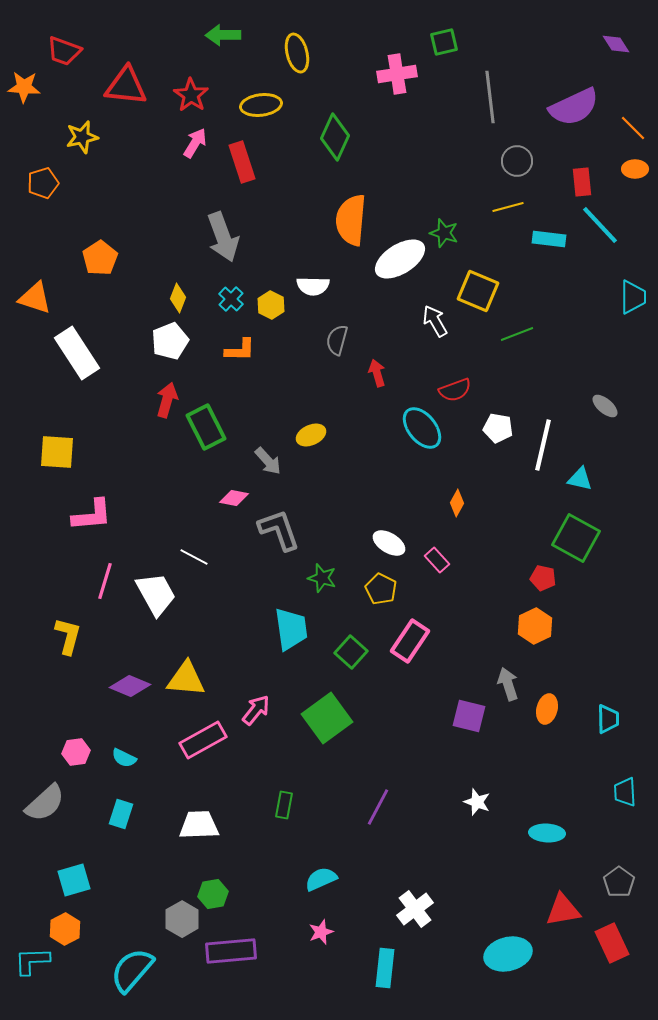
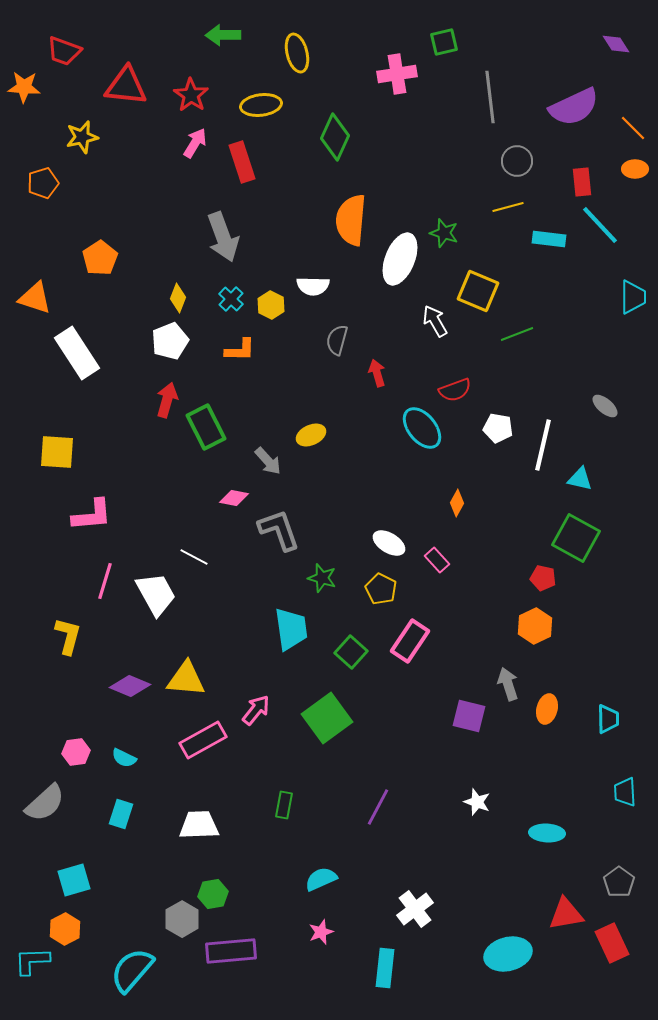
white ellipse at (400, 259): rotated 36 degrees counterclockwise
red triangle at (563, 910): moved 3 px right, 4 px down
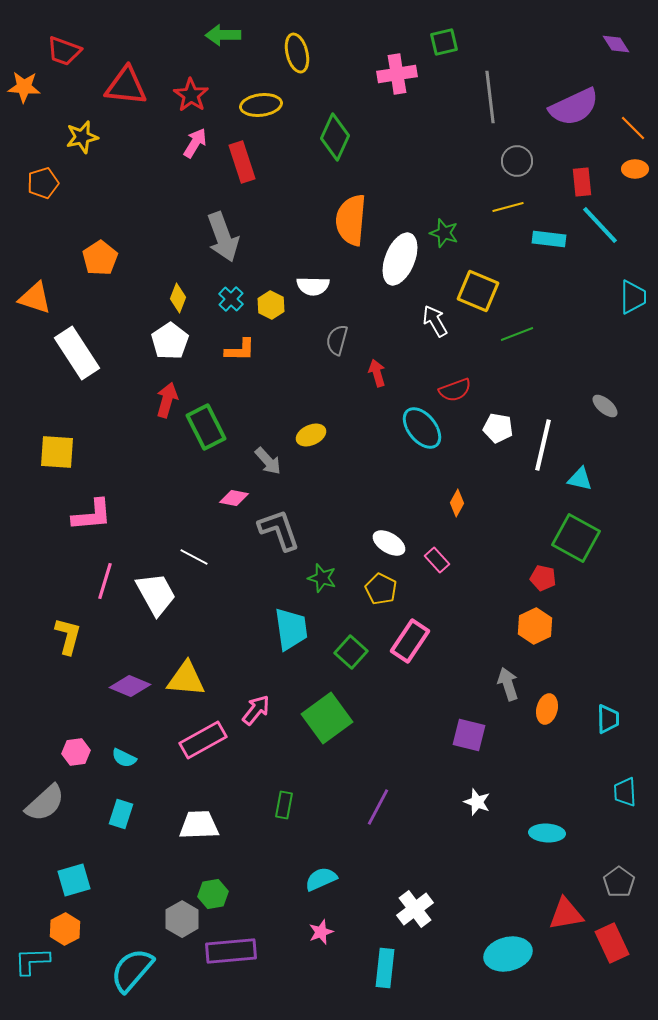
white pentagon at (170, 341): rotated 12 degrees counterclockwise
purple square at (469, 716): moved 19 px down
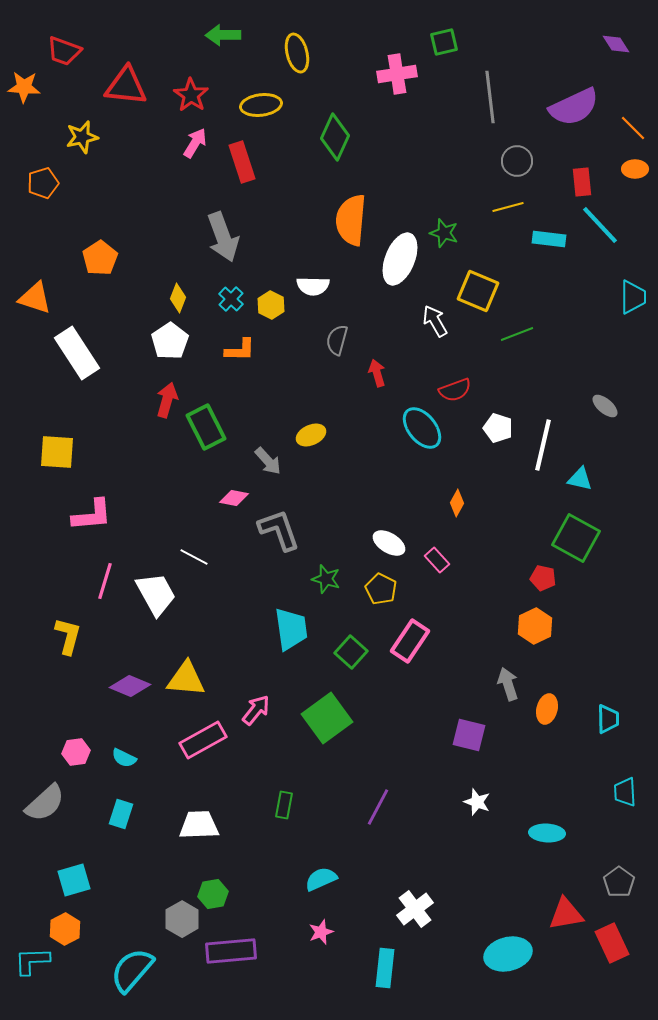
white pentagon at (498, 428): rotated 8 degrees clockwise
green star at (322, 578): moved 4 px right, 1 px down
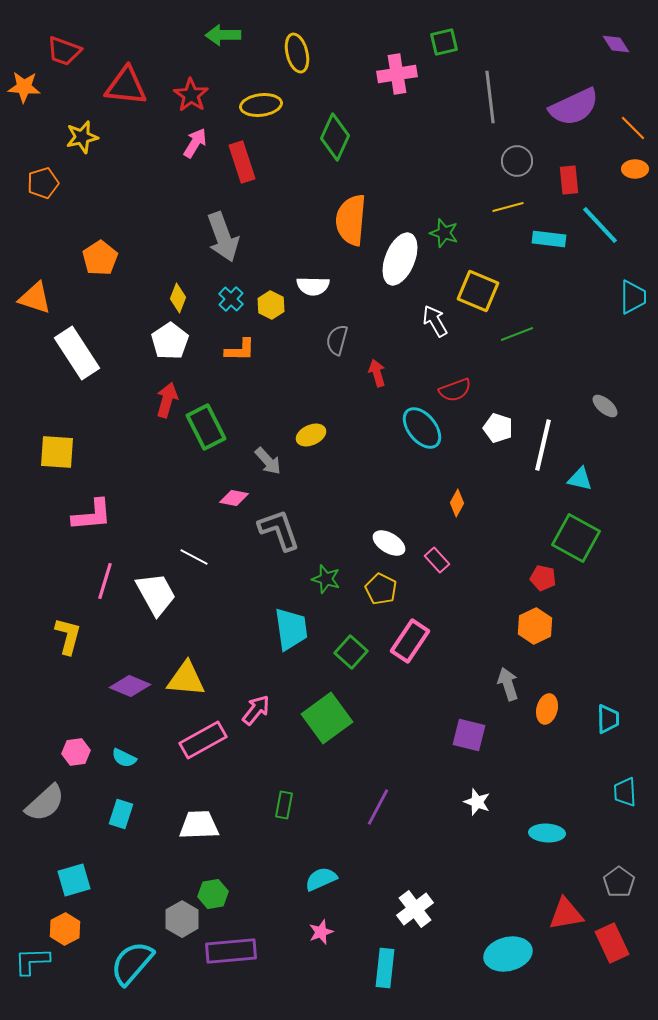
red rectangle at (582, 182): moved 13 px left, 2 px up
cyan semicircle at (132, 970): moved 7 px up
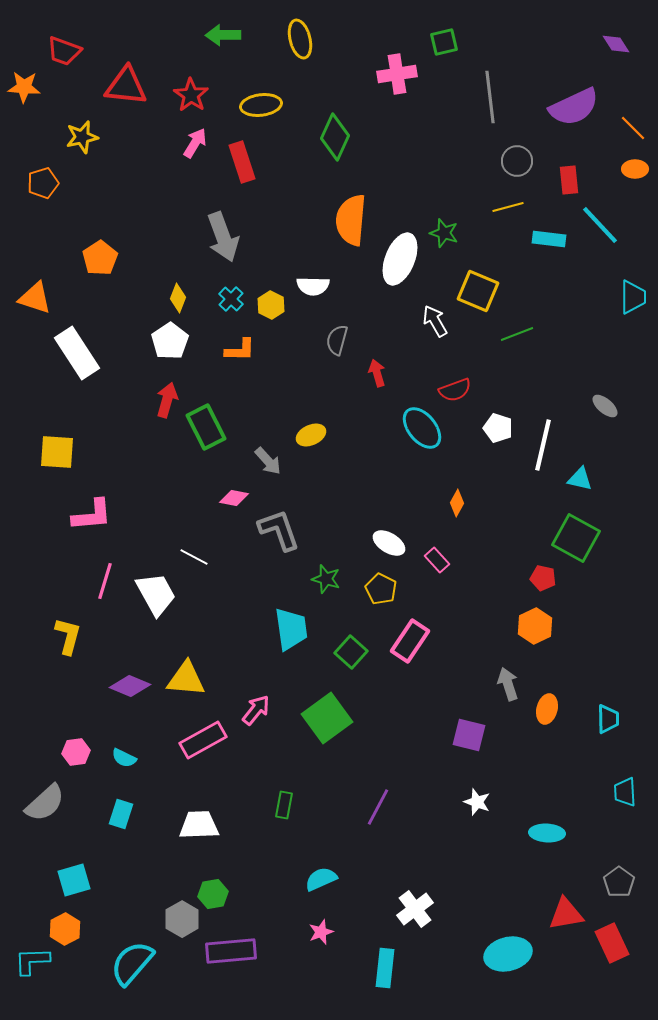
yellow ellipse at (297, 53): moved 3 px right, 14 px up
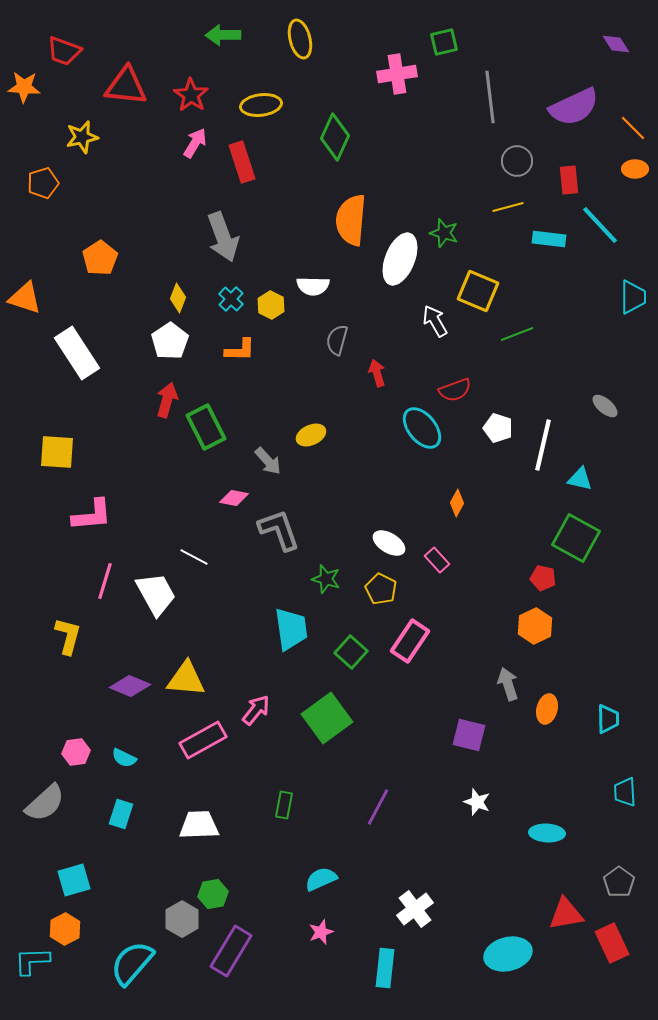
orange triangle at (35, 298): moved 10 px left
purple rectangle at (231, 951): rotated 54 degrees counterclockwise
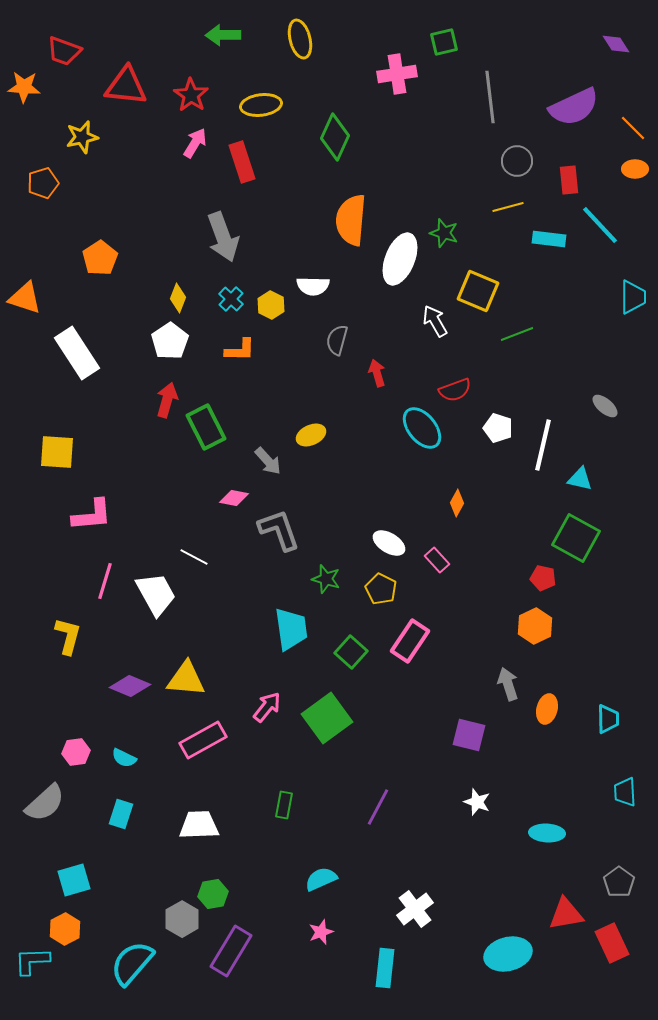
pink arrow at (256, 710): moved 11 px right, 3 px up
